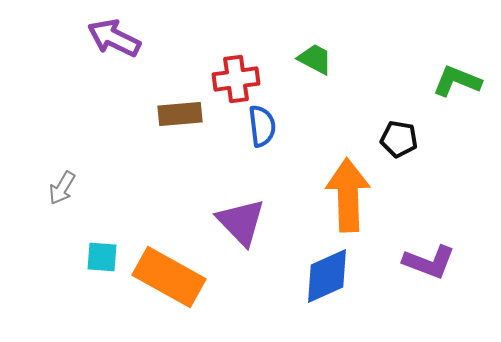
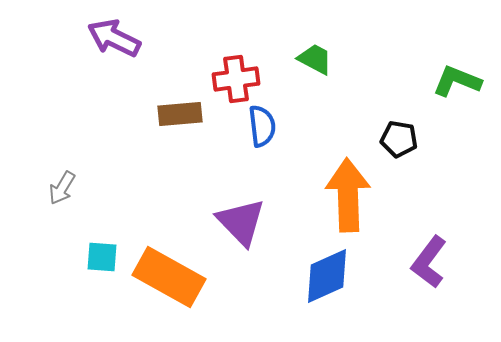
purple L-shape: rotated 106 degrees clockwise
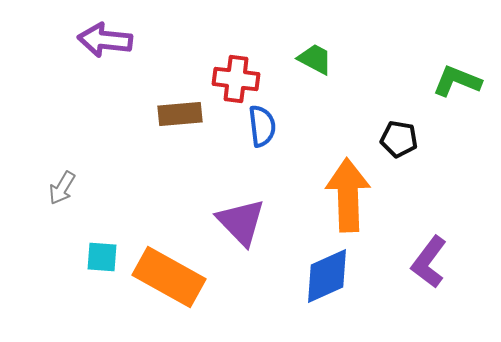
purple arrow: moved 9 px left, 2 px down; rotated 20 degrees counterclockwise
red cross: rotated 15 degrees clockwise
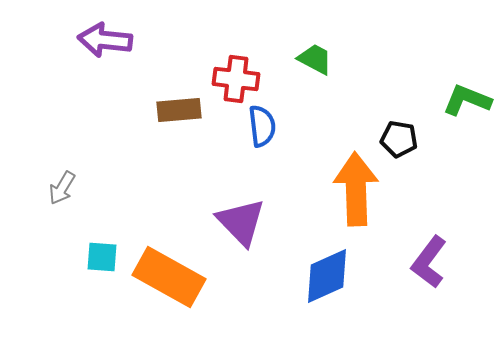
green L-shape: moved 10 px right, 19 px down
brown rectangle: moved 1 px left, 4 px up
orange arrow: moved 8 px right, 6 px up
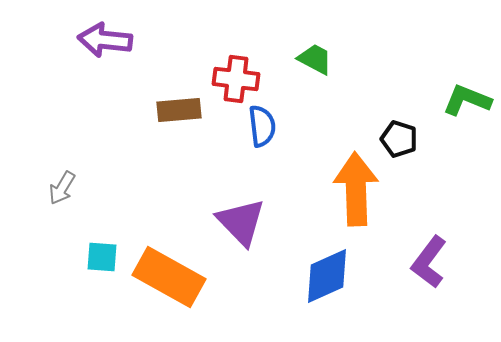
black pentagon: rotated 9 degrees clockwise
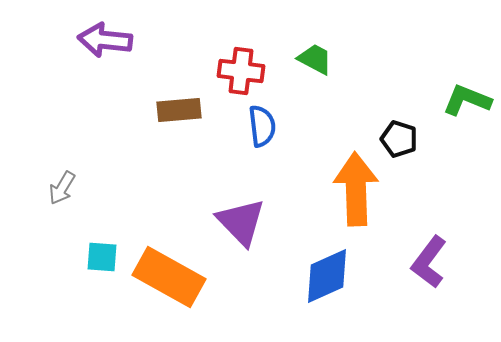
red cross: moved 5 px right, 8 px up
